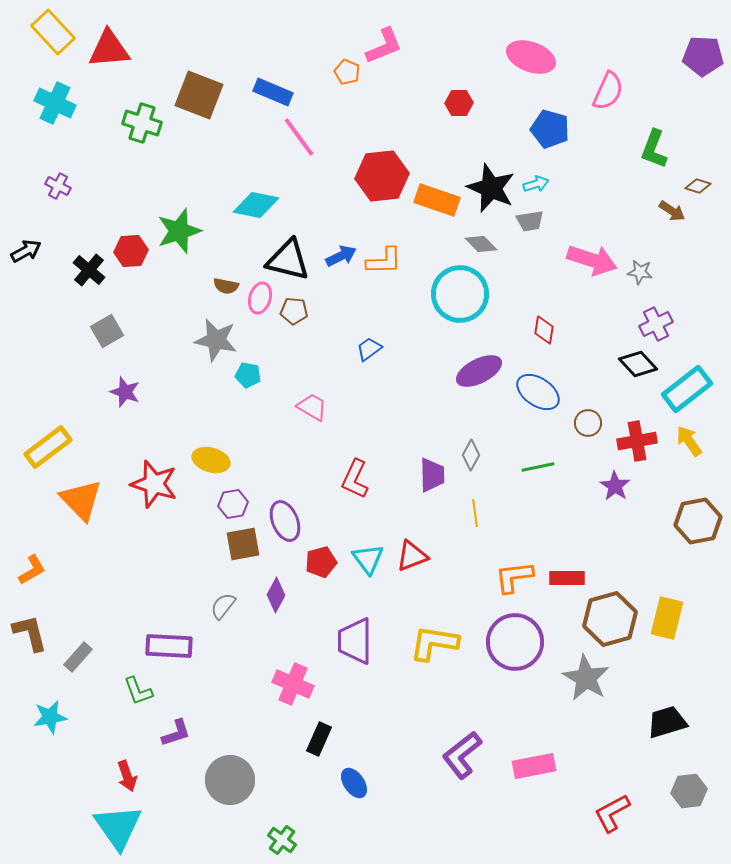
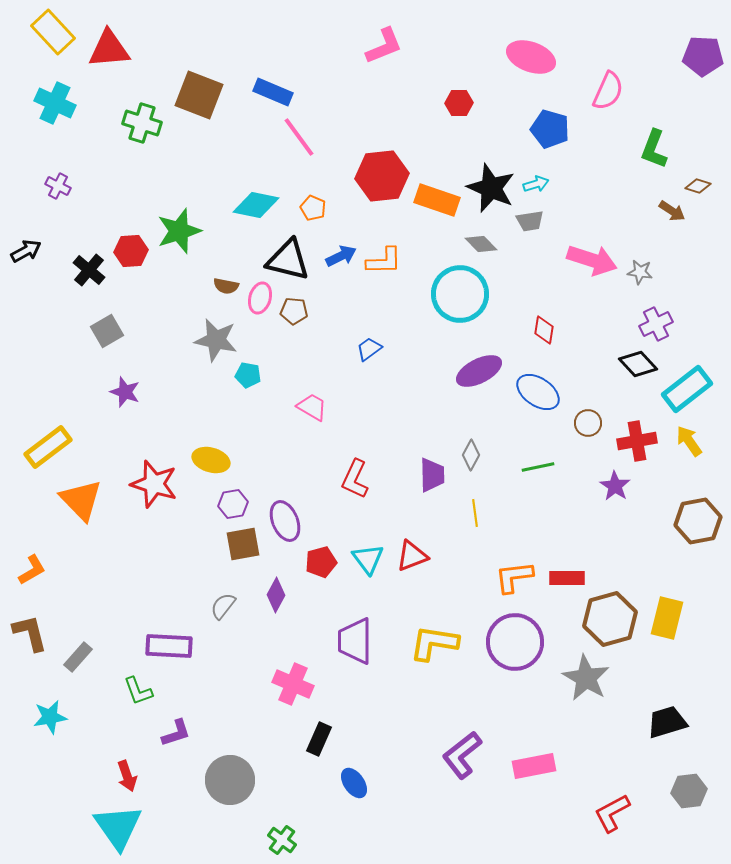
orange pentagon at (347, 72): moved 34 px left, 136 px down
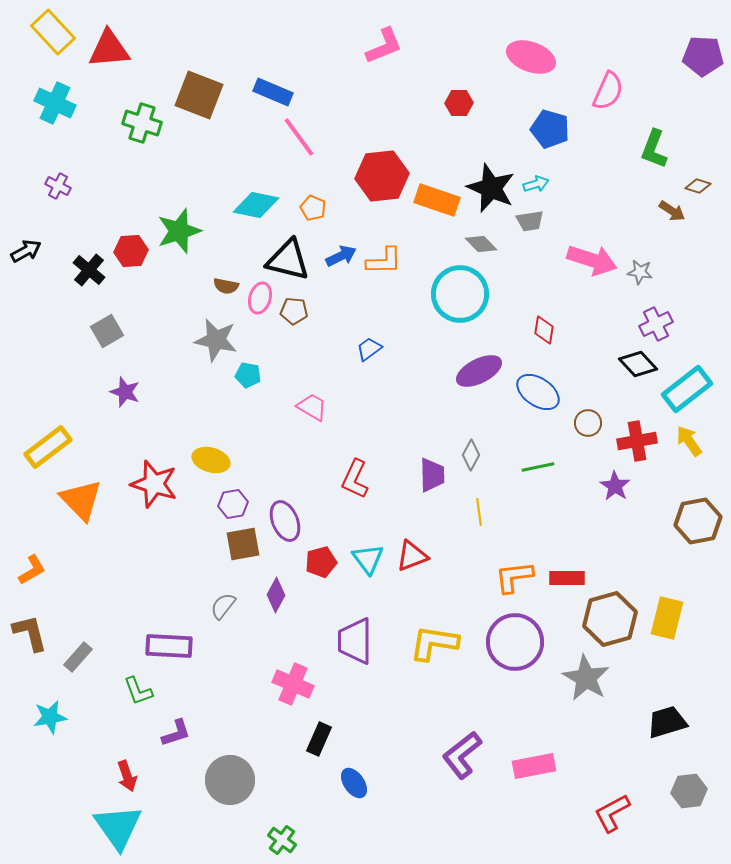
yellow line at (475, 513): moved 4 px right, 1 px up
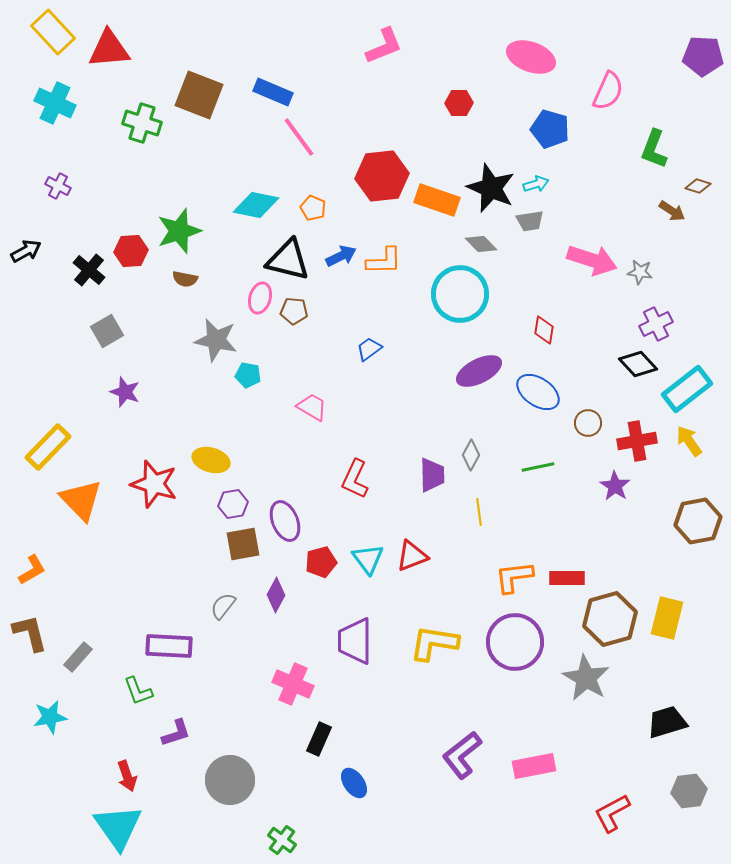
brown semicircle at (226, 286): moved 41 px left, 7 px up
yellow rectangle at (48, 447): rotated 9 degrees counterclockwise
